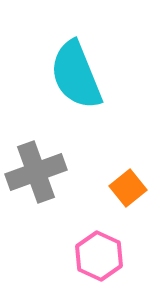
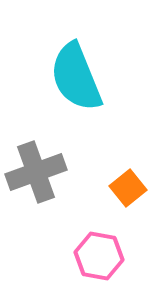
cyan semicircle: moved 2 px down
pink hexagon: rotated 15 degrees counterclockwise
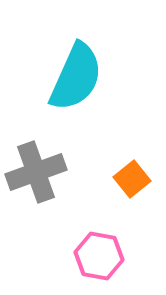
cyan semicircle: rotated 134 degrees counterclockwise
orange square: moved 4 px right, 9 px up
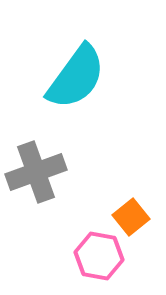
cyan semicircle: rotated 12 degrees clockwise
orange square: moved 1 px left, 38 px down
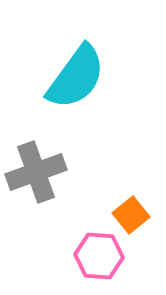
orange square: moved 2 px up
pink hexagon: rotated 6 degrees counterclockwise
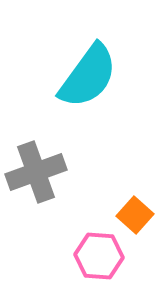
cyan semicircle: moved 12 px right, 1 px up
orange square: moved 4 px right; rotated 9 degrees counterclockwise
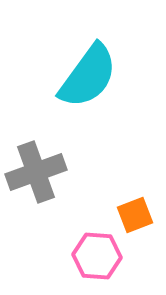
orange square: rotated 27 degrees clockwise
pink hexagon: moved 2 px left
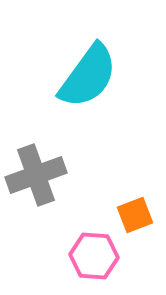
gray cross: moved 3 px down
pink hexagon: moved 3 px left
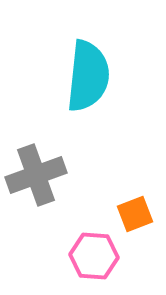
cyan semicircle: rotated 30 degrees counterclockwise
orange square: moved 1 px up
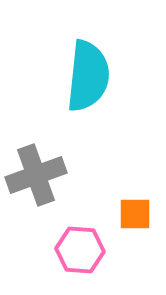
orange square: rotated 21 degrees clockwise
pink hexagon: moved 14 px left, 6 px up
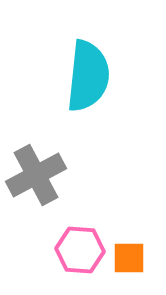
gray cross: rotated 8 degrees counterclockwise
orange square: moved 6 px left, 44 px down
